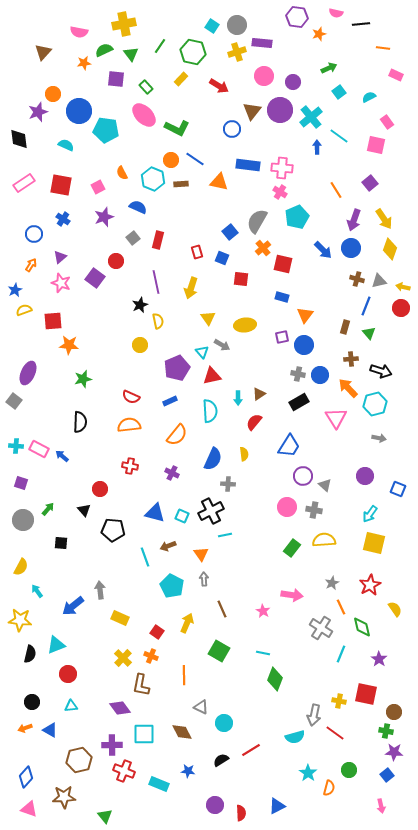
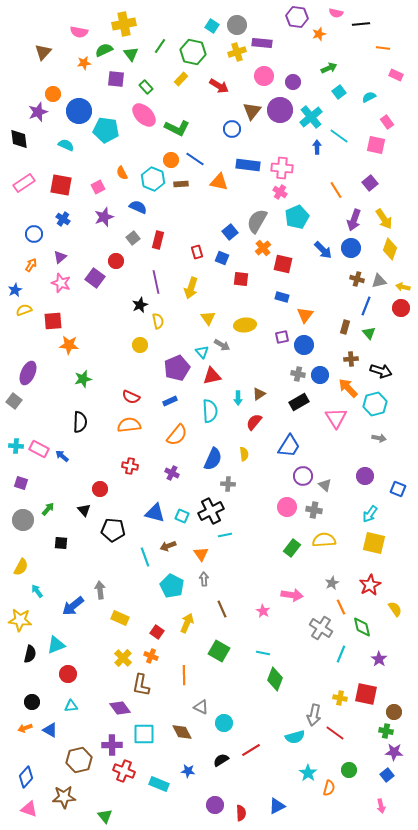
yellow cross at (339, 701): moved 1 px right, 3 px up
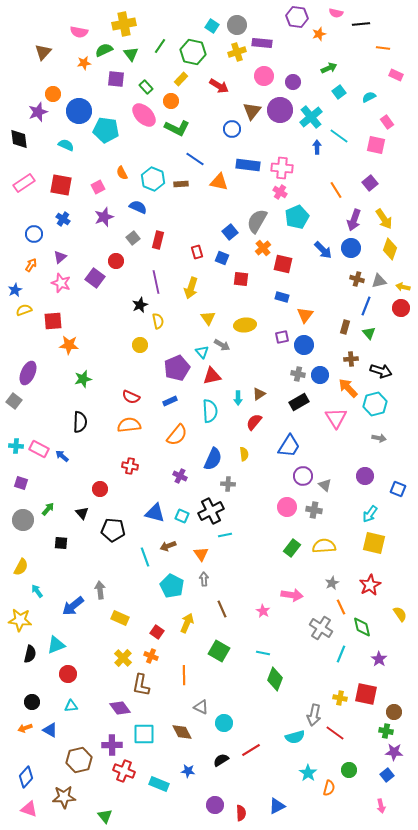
orange circle at (171, 160): moved 59 px up
purple cross at (172, 473): moved 8 px right, 3 px down
black triangle at (84, 510): moved 2 px left, 3 px down
yellow semicircle at (324, 540): moved 6 px down
yellow semicircle at (395, 609): moved 5 px right, 5 px down
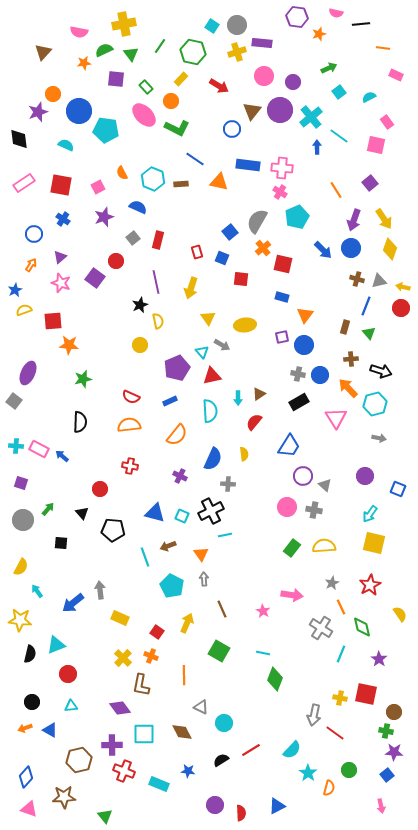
blue arrow at (73, 606): moved 3 px up
cyan semicircle at (295, 737): moved 3 px left, 13 px down; rotated 30 degrees counterclockwise
